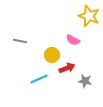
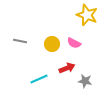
yellow star: moved 2 px left, 1 px up
pink semicircle: moved 1 px right, 3 px down
yellow circle: moved 11 px up
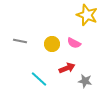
cyan line: rotated 66 degrees clockwise
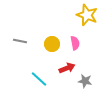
pink semicircle: moved 1 px right; rotated 128 degrees counterclockwise
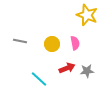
gray star: moved 2 px right, 10 px up; rotated 16 degrees counterclockwise
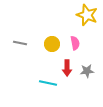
gray line: moved 2 px down
red arrow: rotated 112 degrees clockwise
cyan line: moved 9 px right, 4 px down; rotated 30 degrees counterclockwise
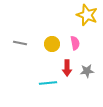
cyan line: rotated 18 degrees counterclockwise
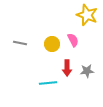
pink semicircle: moved 2 px left, 3 px up; rotated 16 degrees counterclockwise
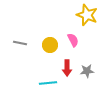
yellow circle: moved 2 px left, 1 px down
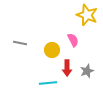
yellow circle: moved 2 px right, 5 px down
gray star: rotated 16 degrees counterclockwise
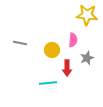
yellow star: rotated 15 degrees counterclockwise
pink semicircle: rotated 32 degrees clockwise
gray star: moved 13 px up
